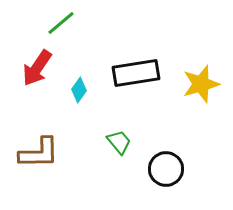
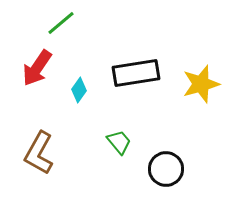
brown L-shape: rotated 120 degrees clockwise
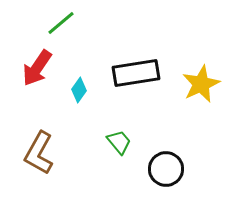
yellow star: rotated 9 degrees counterclockwise
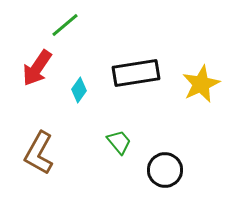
green line: moved 4 px right, 2 px down
black circle: moved 1 px left, 1 px down
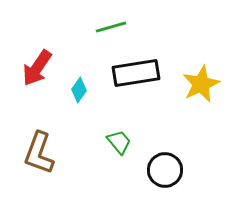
green line: moved 46 px right, 2 px down; rotated 24 degrees clockwise
brown L-shape: rotated 9 degrees counterclockwise
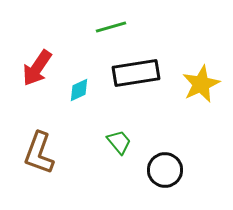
cyan diamond: rotated 30 degrees clockwise
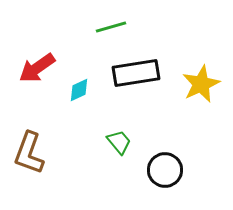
red arrow: rotated 21 degrees clockwise
brown L-shape: moved 10 px left
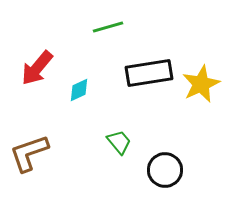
green line: moved 3 px left
red arrow: rotated 15 degrees counterclockwise
black rectangle: moved 13 px right
brown L-shape: rotated 51 degrees clockwise
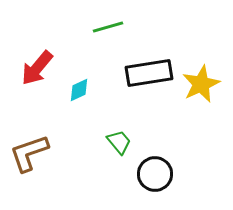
black circle: moved 10 px left, 4 px down
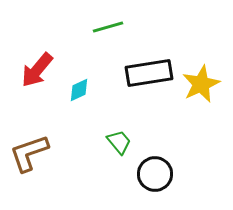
red arrow: moved 2 px down
